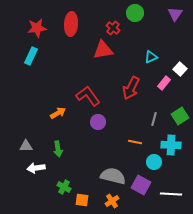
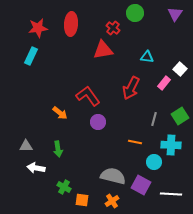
red star: moved 1 px right
cyan triangle: moved 4 px left; rotated 32 degrees clockwise
orange arrow: moved 2 px right; rotated 70 degrees clockwise
white arrow: rotated 18 degrees clockwise
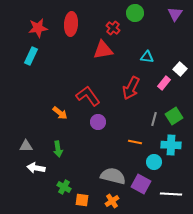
green square: moved 6 px left
purple square: moved 1 px up
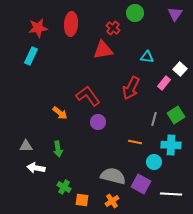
green square: moved 2 px right, 1 px up
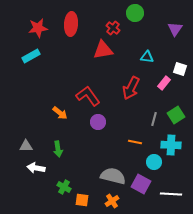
purple triangle: moved 15 px down
cyan rectangle: rotated 36 degrees clockwise
white square: rotated 24 degrees counterclockwise
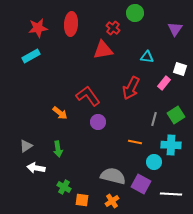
gray triangle: rotated 32 degrees counterclockwise
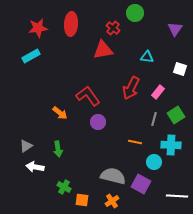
pink rectangle: moved 6 px left, 9 px down
white arrow: moved 1 px left, 1 px up
white line: moved 6 px right, 2 px down
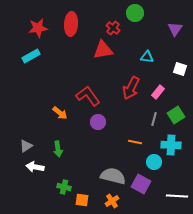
green cross: rotated 16 degrees counterclockwise
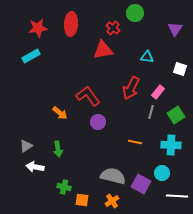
gray line: moved 3 px left, 7 px up
cyan circle: moved 8 px right, 11 px down
